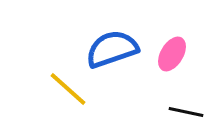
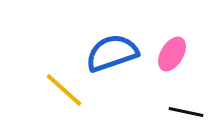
blue semicircle: moved 4 px down
yellow line: moved 4 px left, 1 px down
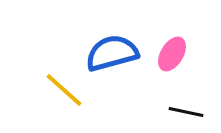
blue semicircle: rotated 4 degrees clockwise
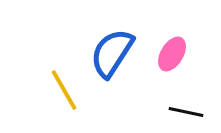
blue semicircle: rotated 42 degrees counterclockwise
yellow line: rotated 18 degrees clockwise
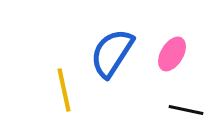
yellow line: rotated 18 degrees clockwise
black line: moved 2 px up
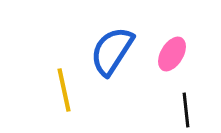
blue semicircle: moved 2 px up
black line: rotated 72 degrees clockwise
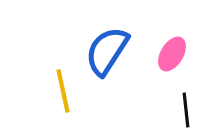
blue semicircle: moved 5 px left
yellow line: moved 1 px left, 1 px down
